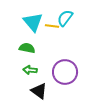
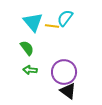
green semicircle: rotated 42 degrees clockwise
purple circle: moved 1 px left
black triangle: moved 29 px right
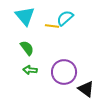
cyan semicircle: rotated 12 degrees clockwise
cyan triangle: moved 8 px left, 6 px up
black triangle: moved 18 px right, 2 px up
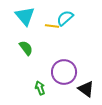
green semicircle: moved 1 px left
green arrow: moved 10 px right, 18 px down; rotated 64 degrees clockwise
